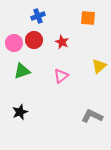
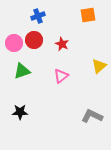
orange square: moved 3 px up; rotated 14 degrees counterclockwise
red star: moved 2 px down
black star: rotated 21 degrees clockwise
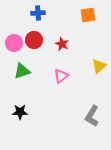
blue cross: moved 3 px up; rotated 16 degrees clockwise
gray L-shape: rotated 85 degrees counterclockwise
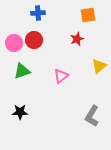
red star: moved 15 px right, 5 px up; rotated 24 degrees clockwise
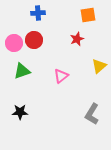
gray L-shape: moved 2 px up
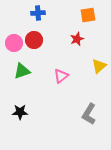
gray L-shape: moved 3 px left
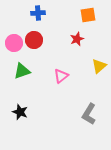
black star: rotated 21 degrees clockwise
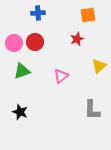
red circle: moved 1 px right, 2 px down
gray L-shape: moved 3 px right, 4 px up; rotated 30 degrees counterclockwise
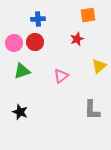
blue cross: moved 6 px down
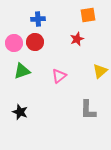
yellow triangle: moved 1 px right, 5 px down
pink triangle: moved 2 px left
gray L-shape: moved 4 px left
